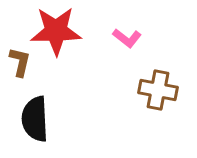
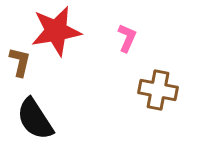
red star: rotated 9 degrees counterclockwise
pink L-shape: rotated 104 degrees counterclockwise
black semicircle: rotated 30 degrees counterclockwise
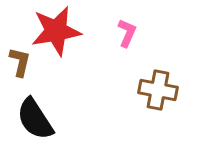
pink L-shape: moved 5 px up
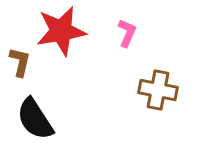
red star: moved 5 px right
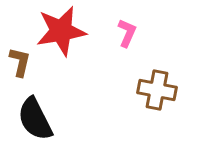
brown cross: moved 1 px left
black semicircle: rotated 6 degrees clockwise
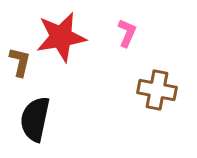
red star: moved 6 px down
black semicircle: rotated 39 degrees clockwise
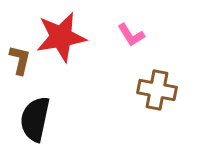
pink L-shape: moved 4 px right, 2 px down; rotated 124 degrees clockwise
brown L-shape: moved 2 px up
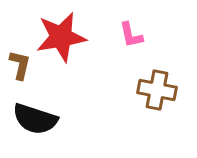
pink L-shape: rotated 20 degrees clockwise
brown L-shape: moved 5 px down
black semicircle: rotated 84 degrees counterclockwise
